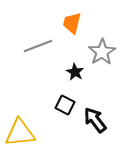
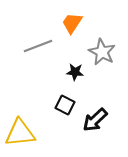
orange trapezoid: rotated 20 degrees clockwise
gray star: rotated 12 degrees counterclockwise
black star: rotated 24 degrees counterclockwise
black arrow: rotated 96 degrees counterclockwise
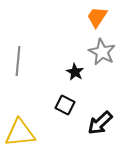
orange trapezoid: moved 25 px right, 6 px up
gray line: moved 20 px left, 15 px down; rotated 64 degrees counterclockwise
black star: rotated 24 degrees clockwise
black arrow: moved 5 px right, 3 px down
